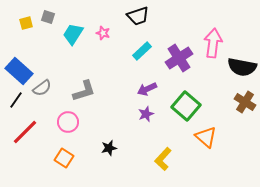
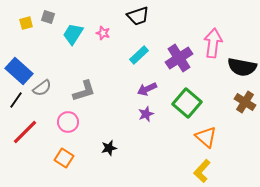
cyan rectangle: moved 3 px left, 4 px down
green square: moved 1 px right, 3 px up
yellow L-shape: moved 39 px right, 12 px down
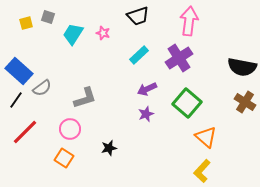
pink arrow: moved 24 px left, 22 px up
gray L-shape: moved 1 px right, 7 px down
pink circle: moved 2 px right, 7 px down
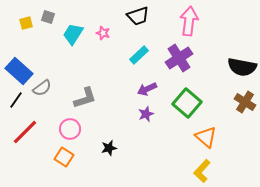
orange square: moved 1 px up
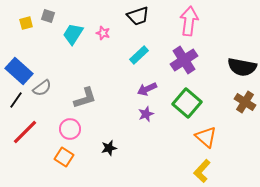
gray square: moved 1 px up
purple cross: moved 5 px right, 2 px down
